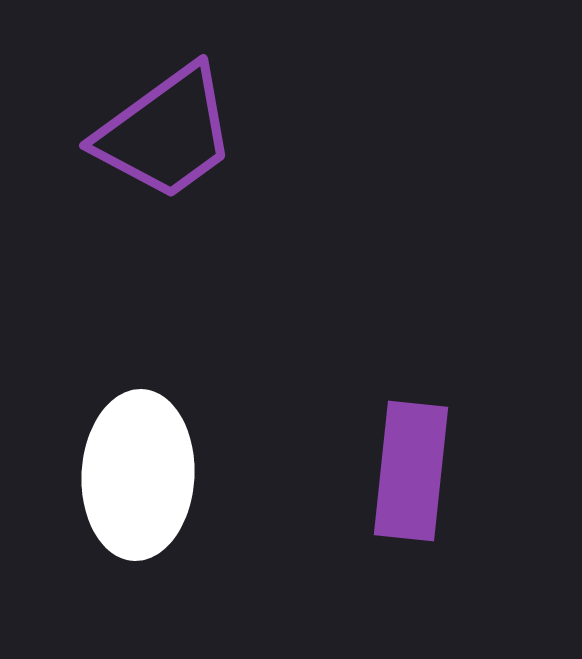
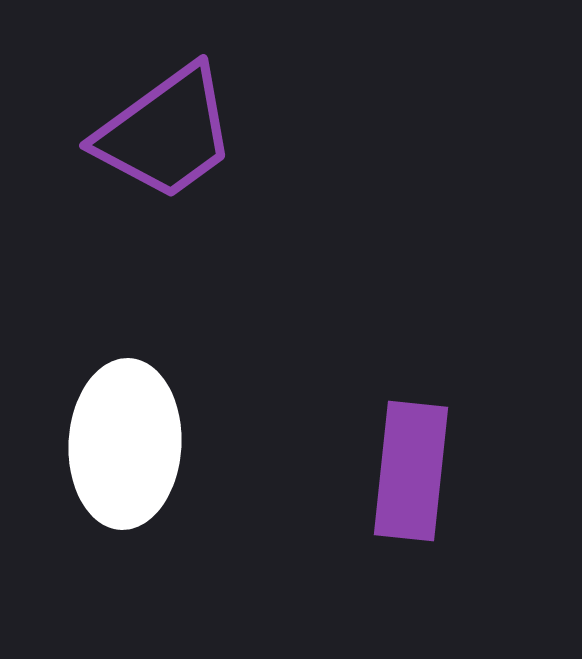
white ellipse: moved 13 px left, 31 px up
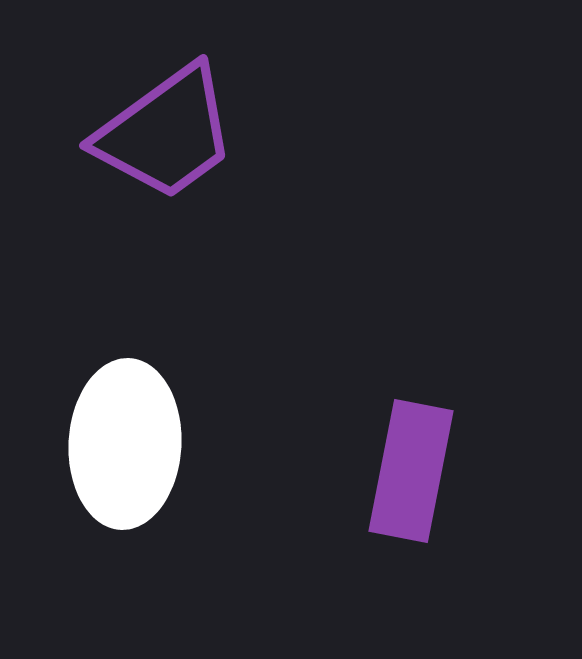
purple rectangle: rotated 5 degrees clockwise
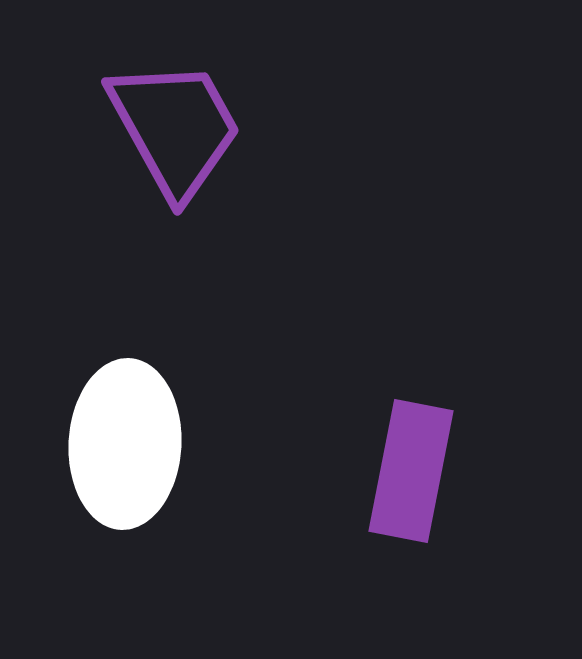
purple trapezoid: moved 9 px right, 5 px up; rotated 83 degrees counterclockwise
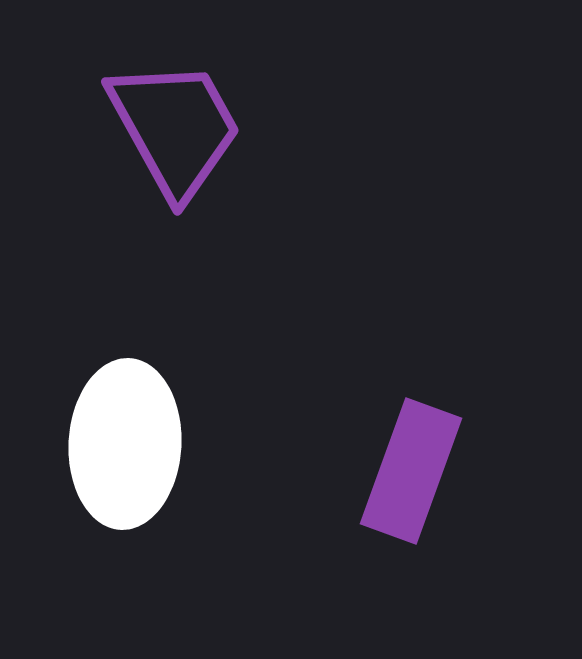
purple rectangle: rotated 9 degrees clockwise
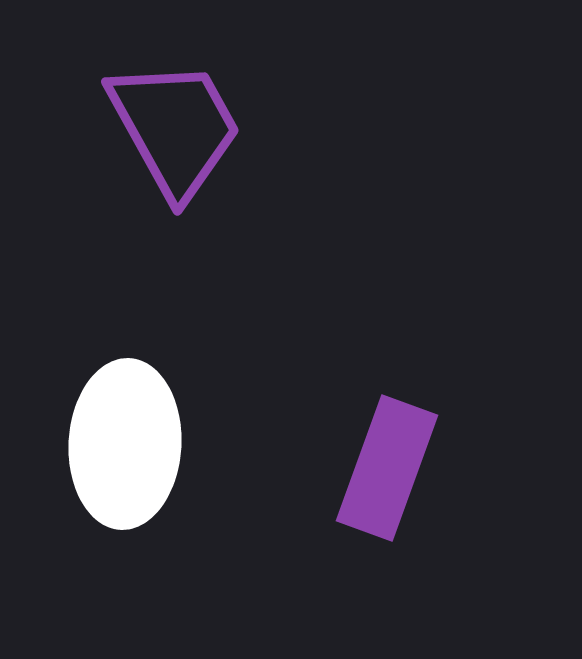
purple rectangle: moved 24 px left, 3 px up
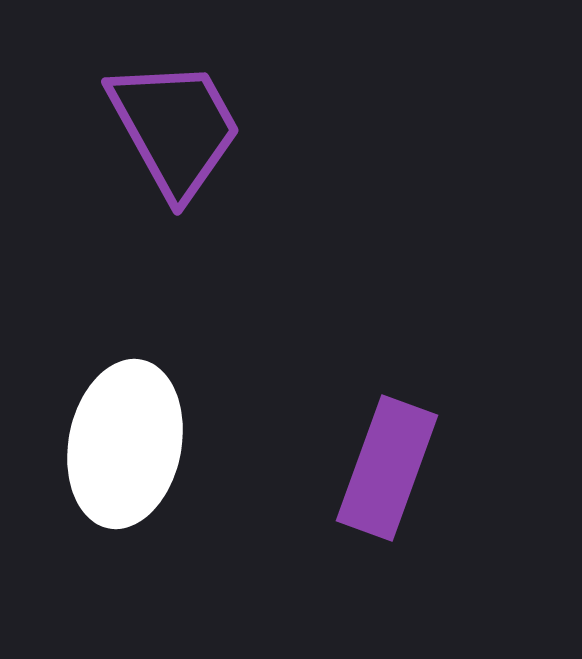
white ellipse: rotated 8 degrees clockwise
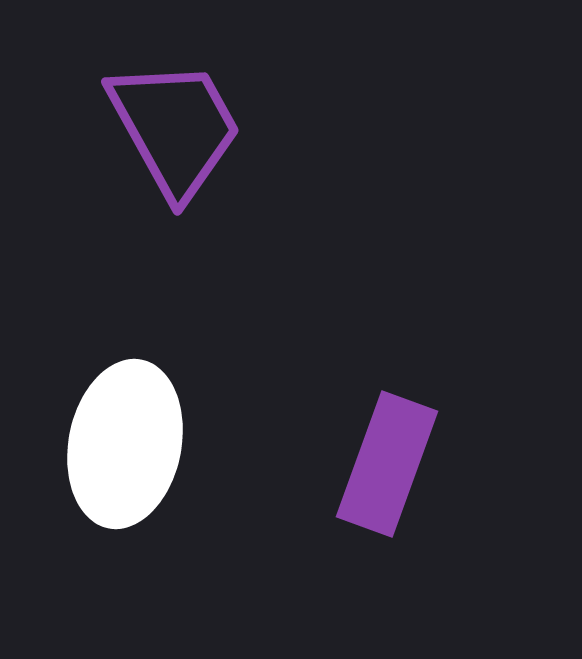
purple rectangle: moved 4 px up
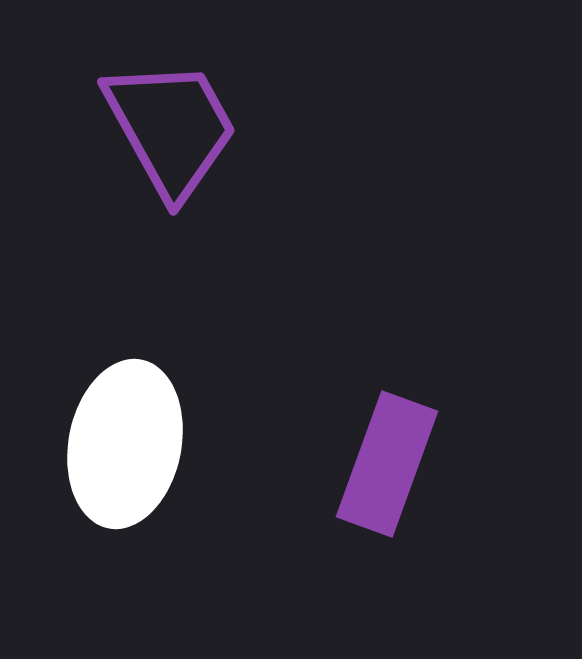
purple trapezoid: moved 4 px left
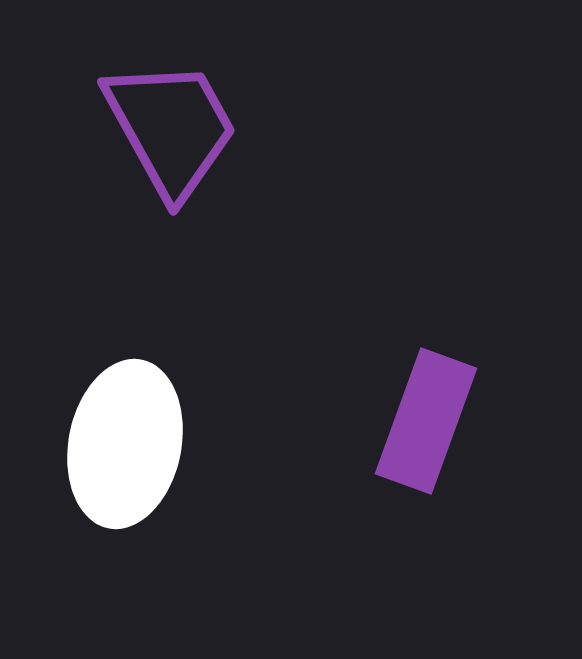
purple rectangle: moved 39 px right, 43 px up
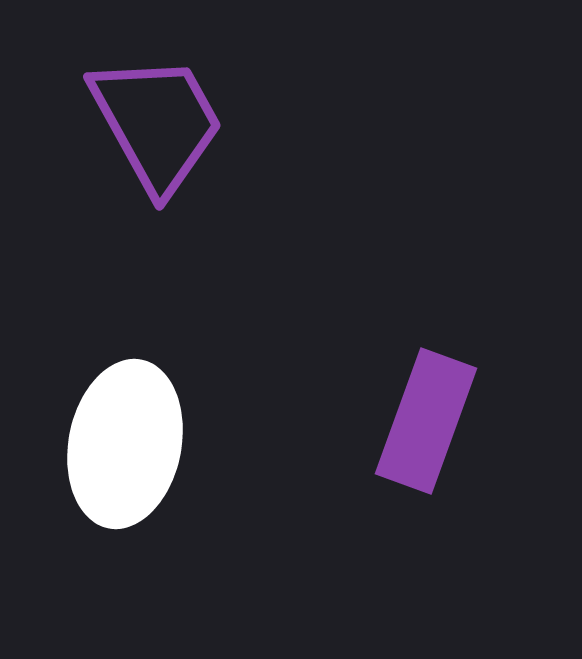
purple trapezoid: moved 14 px left, 5 px up
